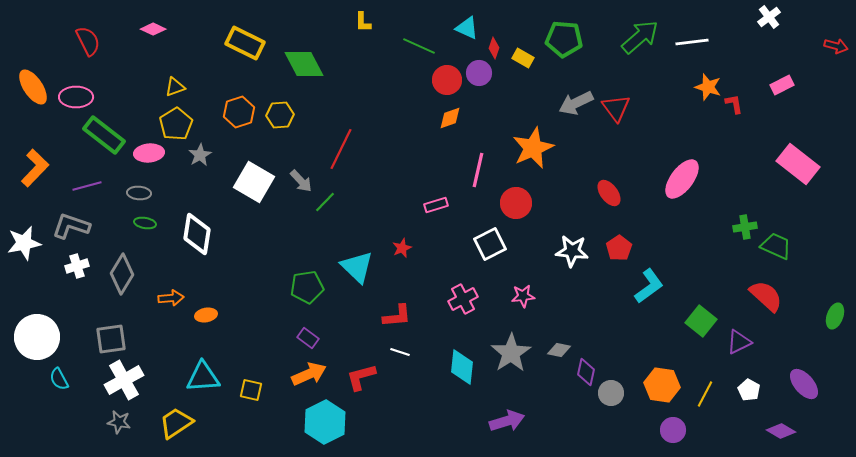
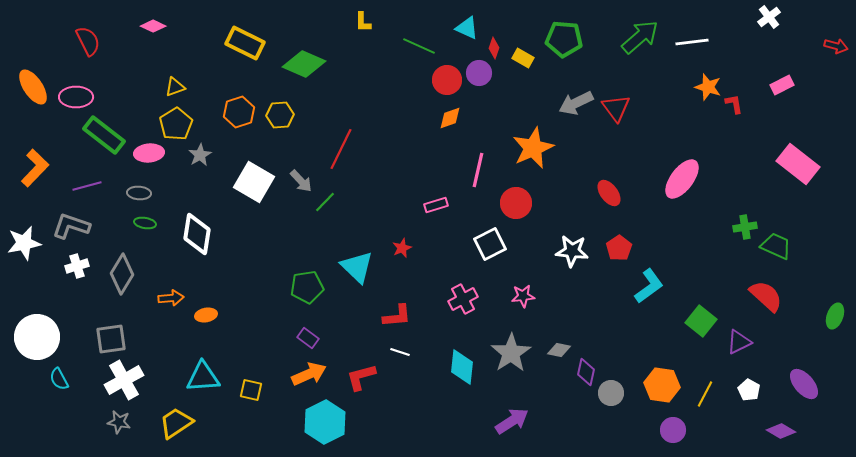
pink diamond at (153, 29): moved 3 px up
green diamond at (304, 64): rotated 39 degrees counterclockwise
purple arrow at (507, 421): moved 5 px right; rotated 16 degrees counterclockwise
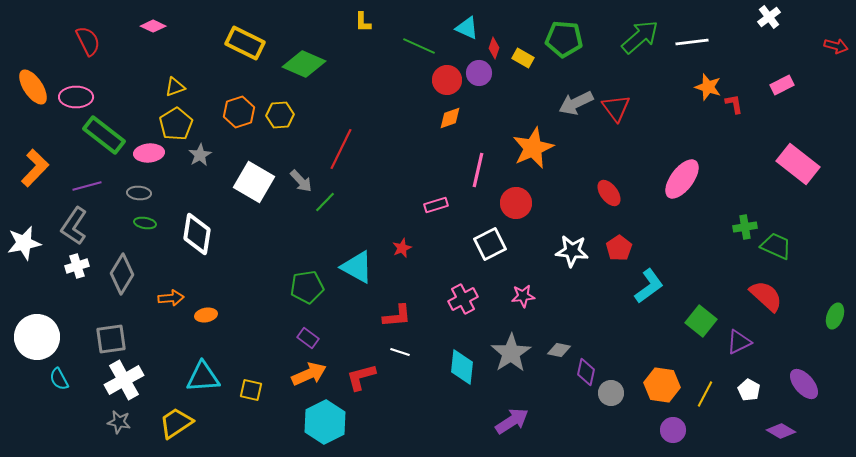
gray L-shape at (71, 226): moved 3 px right; rotated 75 degrees counterclockwise
cyan triangle at (357, 267): rotated 15 degrees counterclockwise
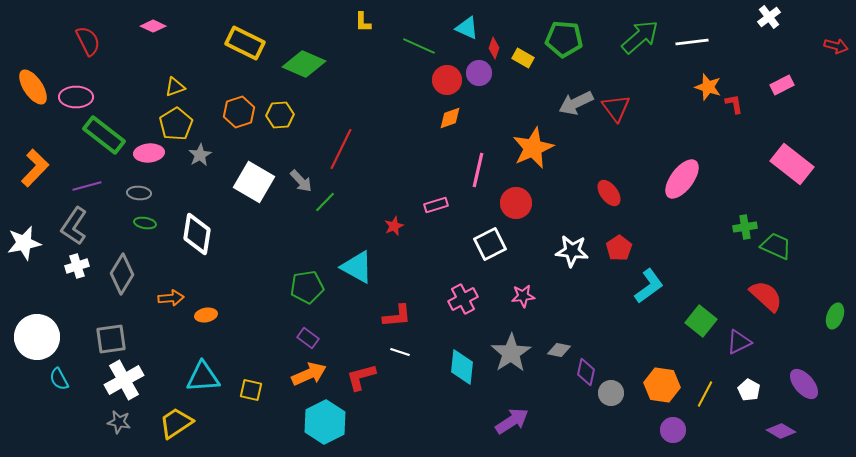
pink rectangle at (798, 164): moved 6 px left
red star at (402, 248): moved 8 px left, 22 px up
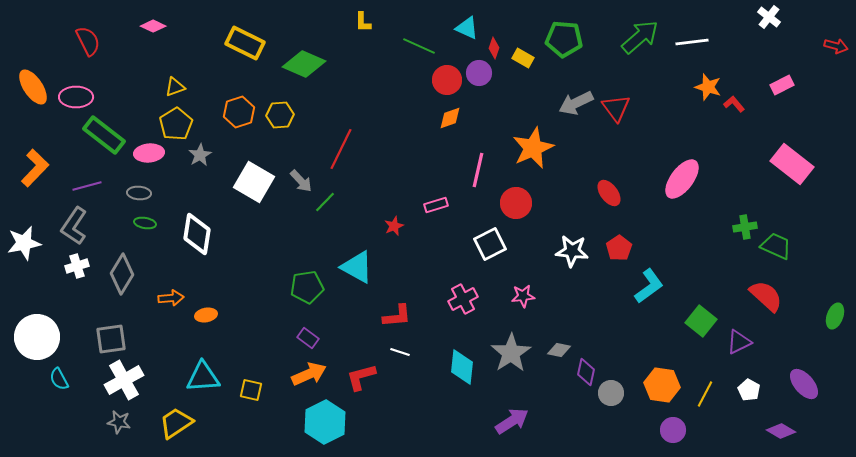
white cross at (769, 17): rotated 15 degrees counterclockwise
red L-shape at (734, 104): rotated 30 degrees counterclockwise
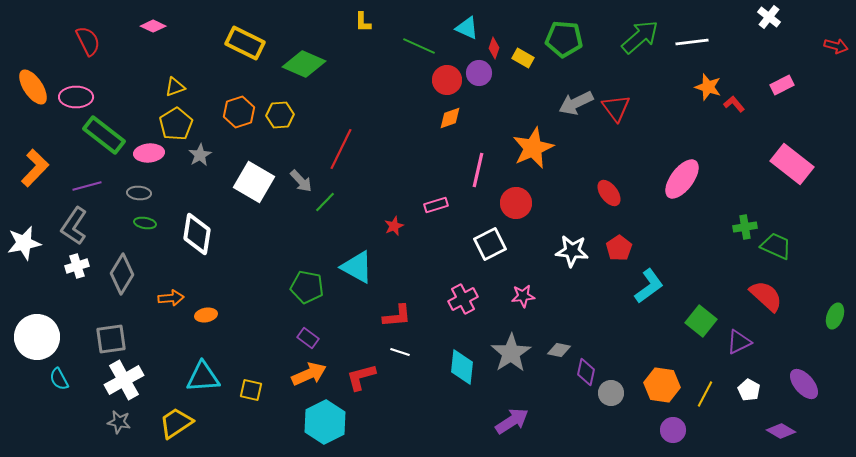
green pentagon at (307, 287): rotated 20 degrees clockwise
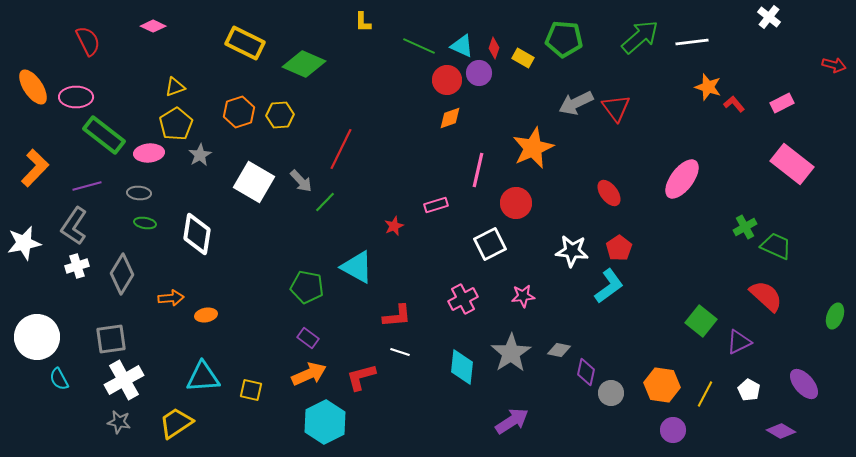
cyan triangle at (467, 28): moved 5 px left, 18 px down
red arrow at (836, 46): moved 2 px left, 19 px down
pink rectangle at (782, 85): moved 18 px down
green cross at (745, 227): rotated 20 degrees counterclockwise
cyan L-shape at (649, 286): moved 40 px left
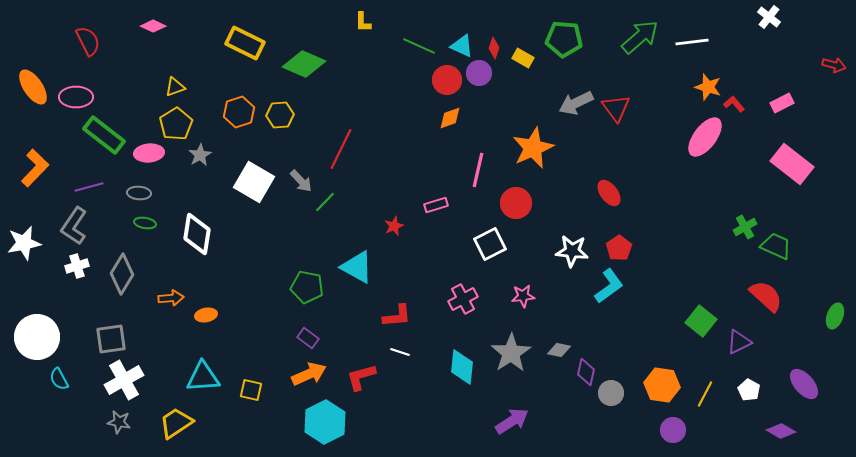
pink ellipse at (682, 179): moved 23 px right, 42 px up
purple line at (87, 186): moved 2 px right, 1 px down
